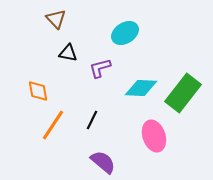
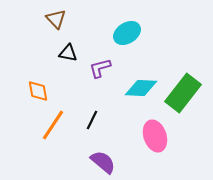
cyan ellipse: moved 2 px right
pink ellipse: moved 1 px right
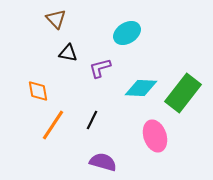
purple semicircle: rotated 24 degrees counterclockwise
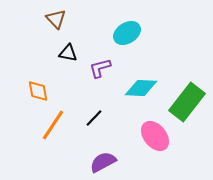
green rectangle: moved 4 px right, 9 px down
black line: moved 2 px right, 2 px up; rotated 18 degrees clockwise
pink ellipse: rotated 20 degrees counterclockwise
purple semicircle: rotated 44 degrees counterclockwise
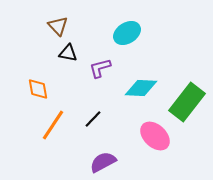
brown triangle: moved 2 px right, 7 px down
orange diamond: moved 2 px up
black line: moved 1 px left, 1 px down
pink ellipse: rotated 8 degrees counterclockwise
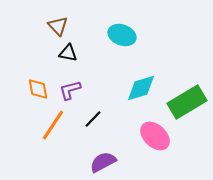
cyan ellipse: moved 5 px left, 2 px down; rotated 52 degrees clockwise
purple L-shape: moved 30 px left, 22 px down
cyan diamond: rotated 20 degrees counterclockwise
green rectangle: rotated 21 degrees clockwise
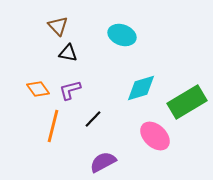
orange diamond: rotated 25 degrees counterclockwise
orange line: moved 1 px down; rotated 20 degrees counterclockwise
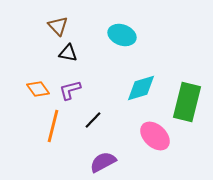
green rectangle: rotated 45 degrees counterclockwise
black line: moved 1 px down
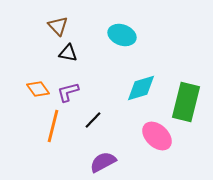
purple L-shape: moved 2 px left, 2 px down
green rectangle: moved 1 px left
pink ellipse: moved 2 px right
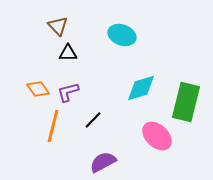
black triangle: rotated 12 degrees counterclockwise
